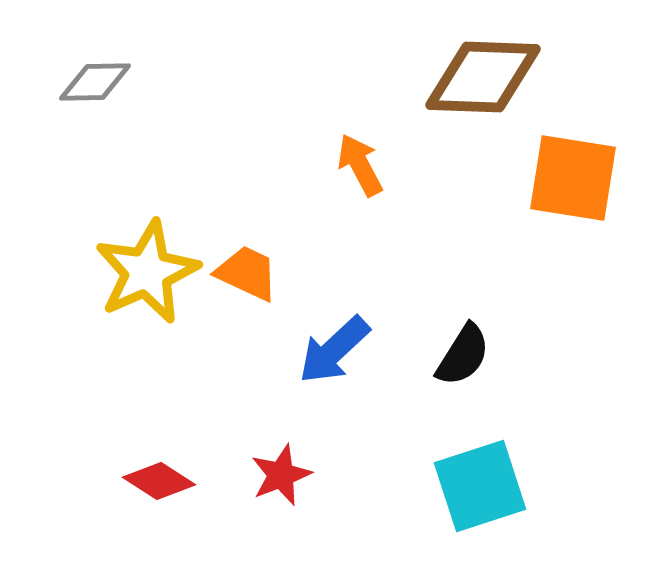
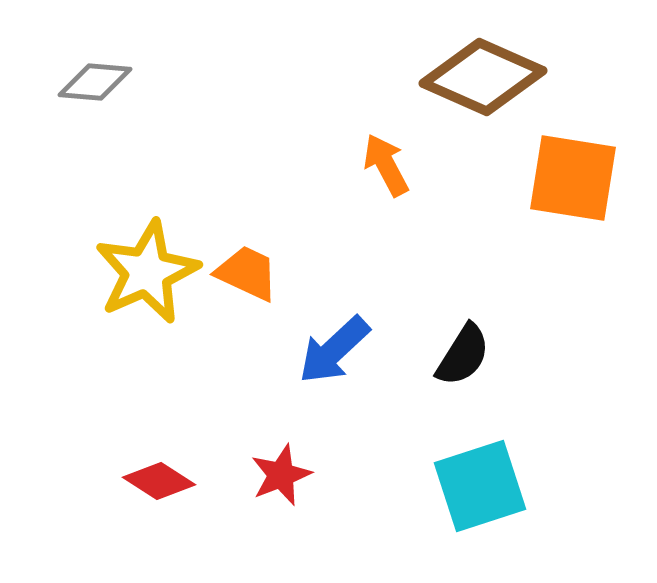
brown diamond: rotated 22 degrees clockwise
gray diamond: rotated 6 degrees clockwise
orange arrow: moved 26 px right
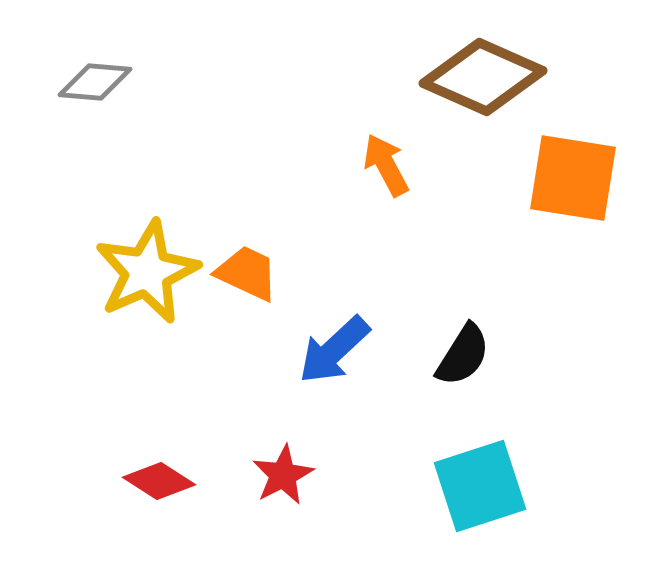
red star: moved 2 px right; rotated 6 degrees counterclockwise
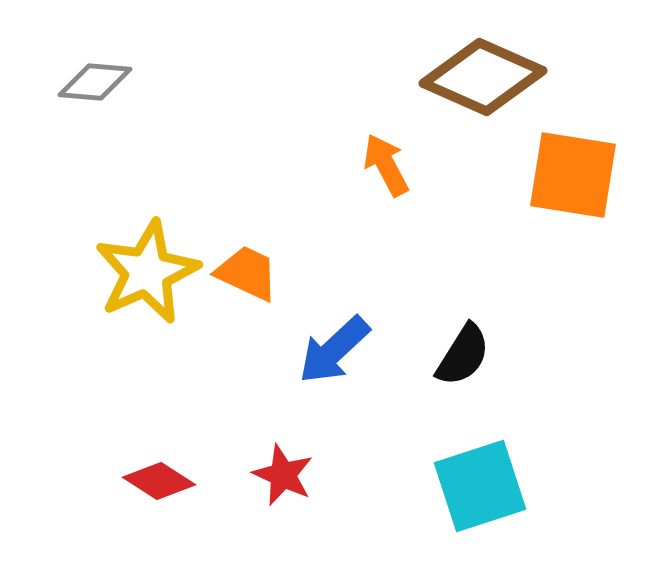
orange square: moved 3 px up
red star: rotated 20 degrees counterclockwise
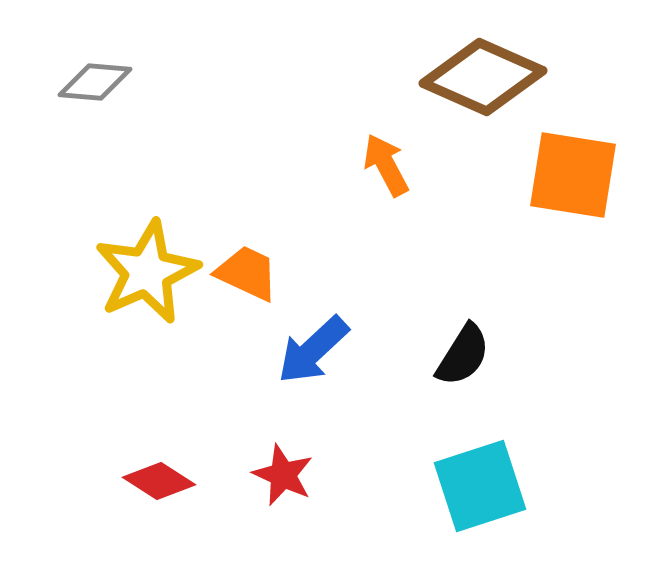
blue arrow: moved 21 px left
